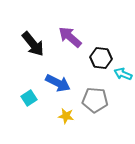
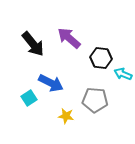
purple arrow: moved 1 px left, 1 px down
blue arrow: moved 7 px left
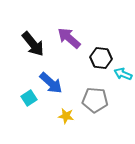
blue arrow: rotated 15 degrees clockwise
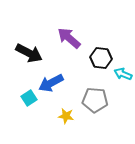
black arrow: moved 4 px left, 9 px down; rotated 24 degrees counterclockwise
blue arrow: rotated 110 degrees clockwise
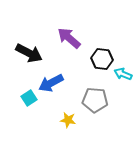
black hexagon: moved 1 px right, 1 px down
yellow star: moved 2 px right, 4 px down
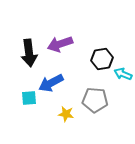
purple arrow: moved 9 px left, 6 px down; rotated 60 degrees counterclockwise
black arrow: rotated 56 degrees clockwise
black hexagon: rotated 15 degrees counterclockwise
cyan square: rotated 28 degrees clockwise
yellow star: moved 2 px left, 6 px up
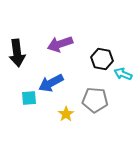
black arrow: moved 12 px left
black hexagon: rotated 20 degrees clockwise
yellow star: rotated 28 degrees clockwise
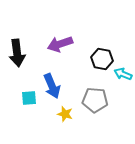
blue arrow: moved 1 px right, 3 px down; rotated 85 degrees counterclockwise
yellow star: moved 1 px left; rotated 21 degrees counterclockwise
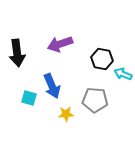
cyan square: rotated 21 degrees clockwise
yellow star: moved 1 px right; rotated 21 degrees counterclockwise
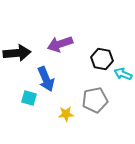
black arrow: rotated 88 degrees counterclockwise
blue arrow: moved 6 px left, 7 px up
gray pentagon: rotated 15 degrees counterclockwise
